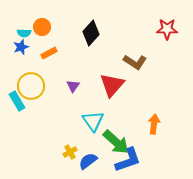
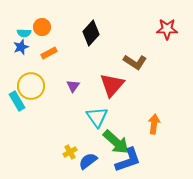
cyan triangle: moved 4 px right, 4 px up
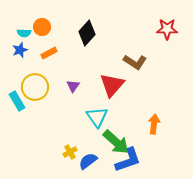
black diamond: moved 4 px left
blue star: moved 1 px left, 3 px down
yellow circle: moved 4 px right, 1 px down
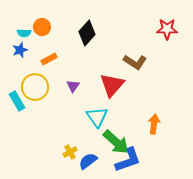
orange rectangle: moved 6 px down
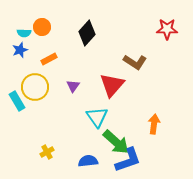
yellow cross: moved 23 px left
blue semicircle: rotated 30 degrees clockwise
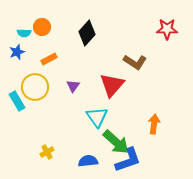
blue star: moved 3 px left, 2 px down
